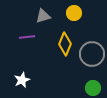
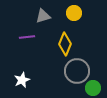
gray circle: moved 15 px left, 17 px down
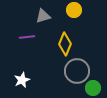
yellow circle: moved 3 px up
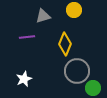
white star: moved 2 px right, 1 px up
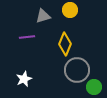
yellow circle: moved 4 px left
gray circle: moved 1 px up
green circle: moved 1 px right, 1 px up
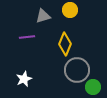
green circle: moved 1 px left
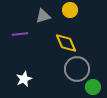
purple line: moved 7 px left, 3 px up
yellow diamond: moved 1 px right, 1 px up; rotated 45 degrees counterclockwise
gray circle: moved 1 px up
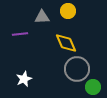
yellow circle: moved 2 px left, 1 px down
gray triangle: moved 1 px left, 1 px down; rotated 14 degrees clockwise
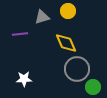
gray triangle: rotated 14 degrees counterclockwise
white star: rotated 21 degrees clockwise
